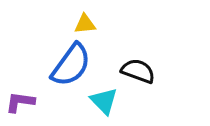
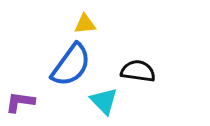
black semicircle: rotated 12 degrees counterclockwise
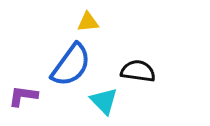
yellow triangle: moved 3 px right, 2 px up
purple L-shape: moved 3 px right, 6 px up
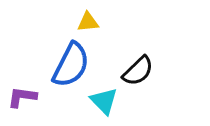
blue semicircle: rotated 9 degrees counterclockwise
black semicircle: rotated 128 degrees clockwise
purple L-shape: moved 1 px left, 1 px down
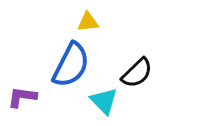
black semicircle: moved 1 px left, 2 px down
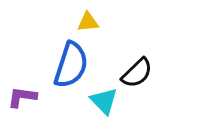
blue semicircle: rotated 9 degrees counterclockwise
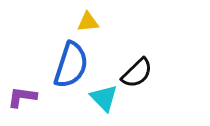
cyan triangle: moved 3 px up
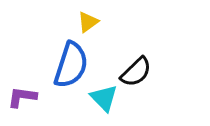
yellow triangle: rotated 30 degrees counterclockwise
black semicircle: moved 1 px left, 1 px up
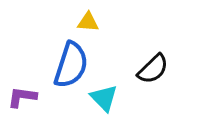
yellow triangle: rotated 40 degrees clockwise
black semicircle: moved 17 px right, 3 px up
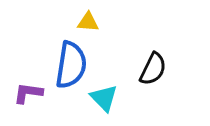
blue semicircle: rotated 9 degrees counterclockwise
black semicircle: rotated 20 degrees counterclockwise
purple L-shape: moved 6 px right, 4 px up
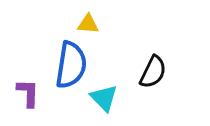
yellow triangle: moved 2 px down
black semicircle: moved 3 px down
purple L-shape: rotated 84 degrees clockwise
